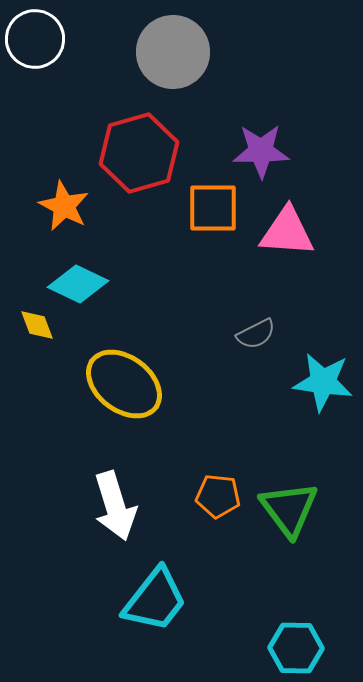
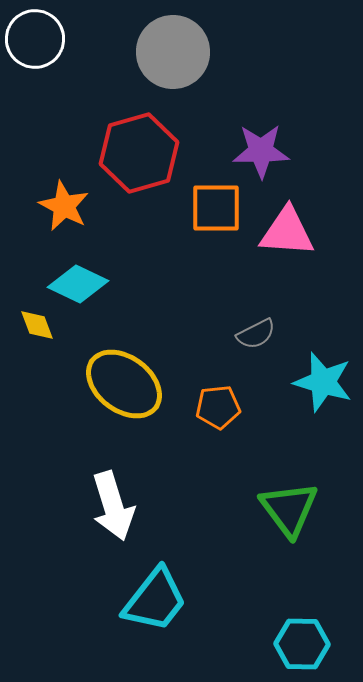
orange square: moved 3 px right
cyan star: rotated 8 degrees clockwise
orange pentagon: moved 89 px up; rotated 12 degrees counterclockwise
white arrow: moved 2 px left
cyan hexagon: moved 6 px right, 4 px up
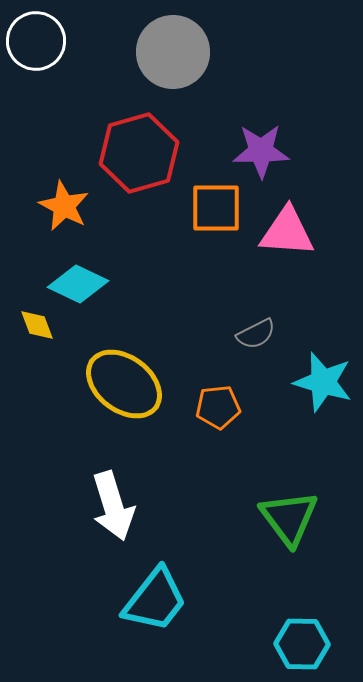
white circle: moved 1 px right, 2 px down
green triangle: moved 9 px down
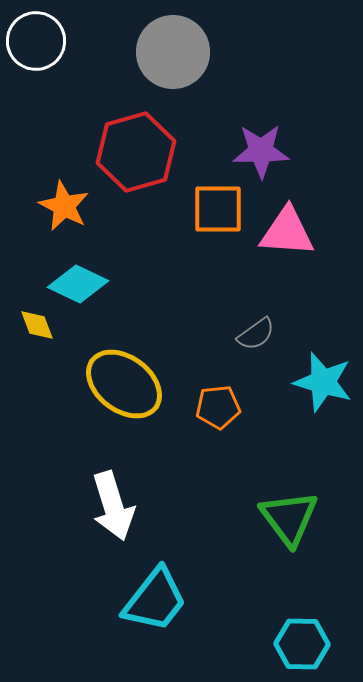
red hexagon: moved 3 px left, 1 px up
orange square: moved 2 px right, 1 px down
gray semicircle: rotated 9 degrees counterclockwise
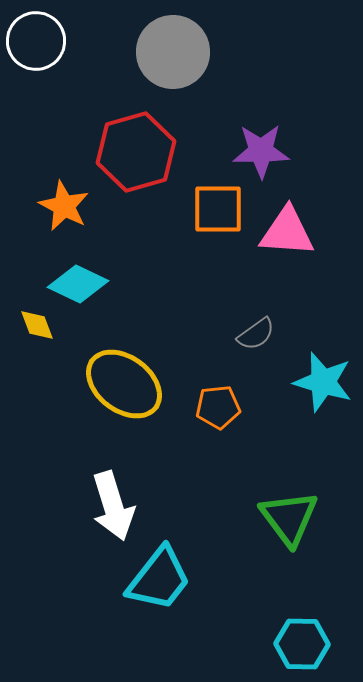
cyan trapezoid: moved 4 px right, 21 px up
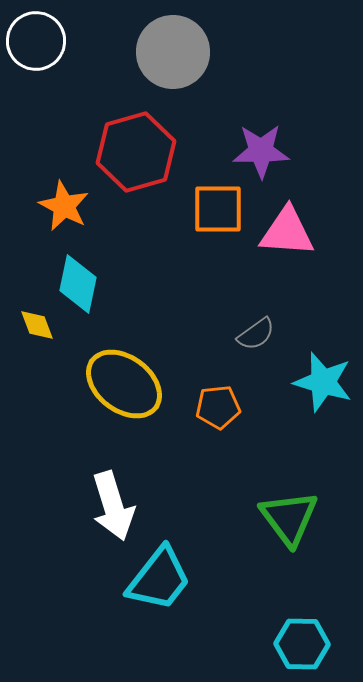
cyan diamond: rotated 76 degrees clockwise
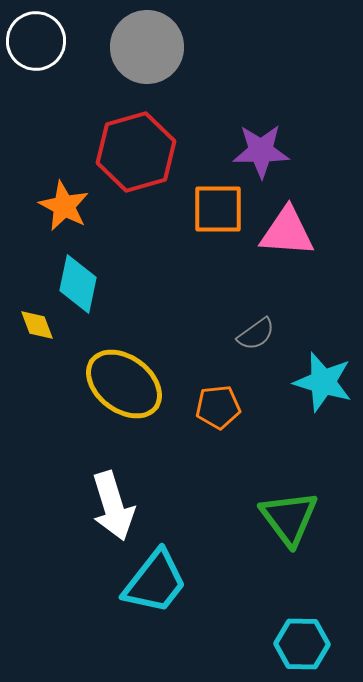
gray circle: moved 26 px left, 5 px up
cyan trapezoid: moved 4 px left, 3 px down
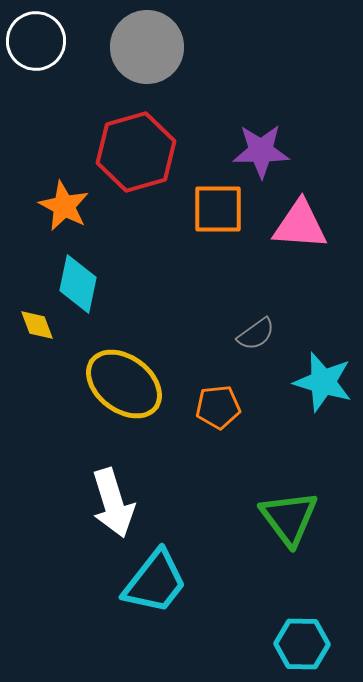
pink triangle: moved 13 px right, 7 px up
white arrow: moved 3 px up
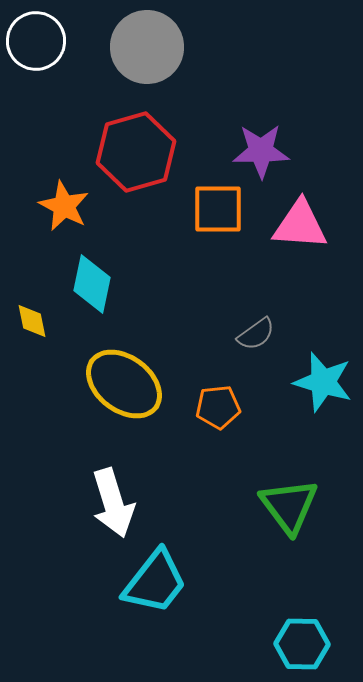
cyan diamond: moved 14 px right
yellow diamond: moved 5 px left, 4 px up; rotated 9 degrees clockwise
green triangle: moved 12 px up
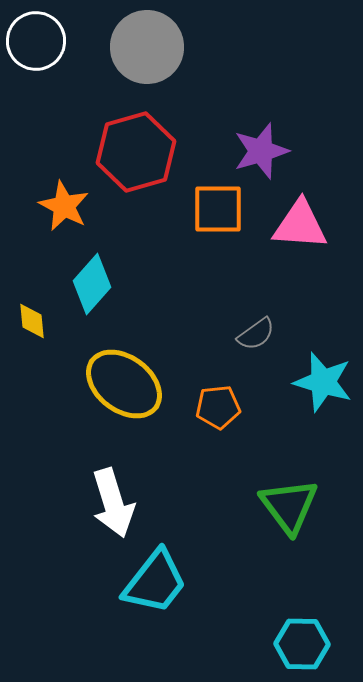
purple star: rotated 16 degrees counterclockwise
cyan diamond: rotated 30 degrees clockwise
yellow diamond: rotated 6 degrees clockwise
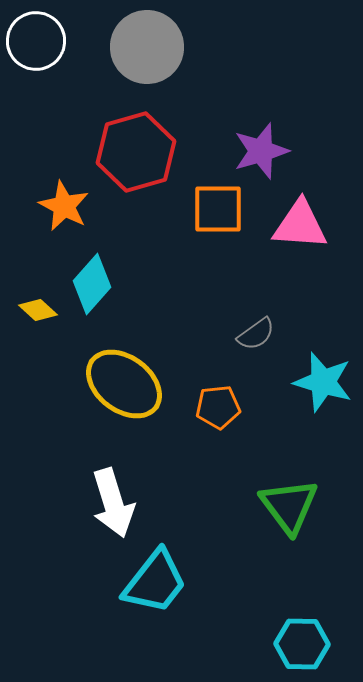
yellow diamond: moved 6 px right, 11 px up; rotated 42 degrees counterclockwise
